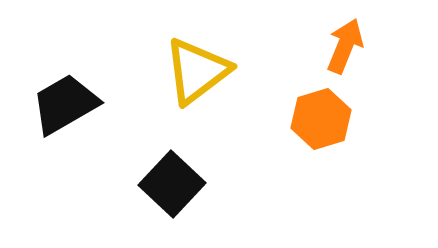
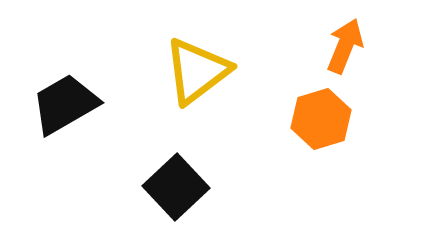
black square: moved 4 px right, 3 px down; rotated 4 degrees clockwise
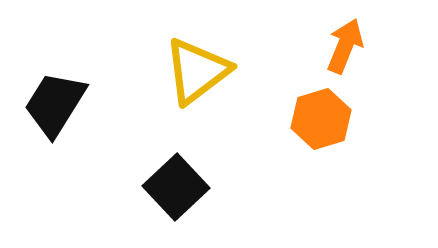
black trapezoid: moved 10 px left; rotated 28 degrees counterclockwise
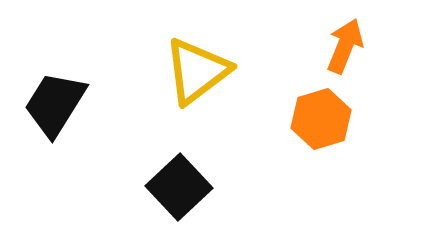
black square: moved 3 px right
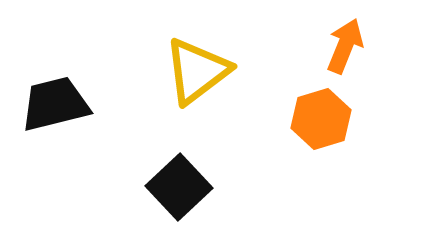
black trapezoid: rotated 44 degrees clockwise
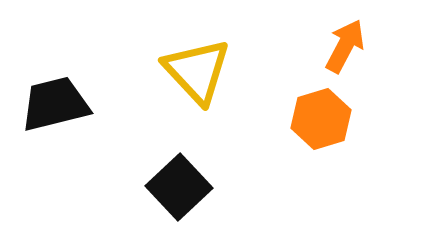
orange arrow: rotated 6 degrees clockwise
yellow triangle: rotated 36 degrees counterclockwise
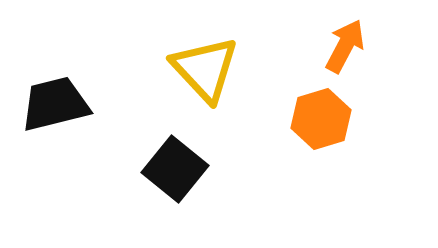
yellow triangle: moved 8 px right, 2 px up
black square: moved 4 px left, 18 px up; rotated 8 degrees counterclockwise
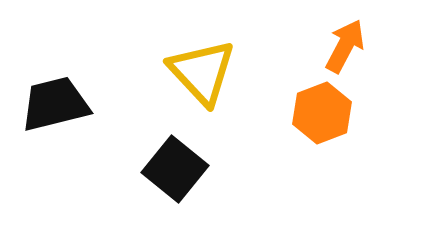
yellow triangle: moved 3 px left, 3 px down
orange hexagon: moved 1 px right, 6 px up; rotated 4 degrees counterclockwise
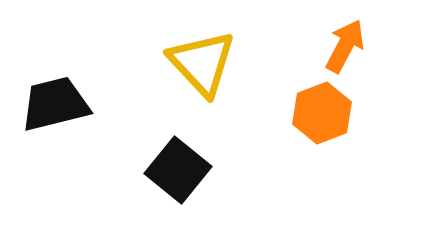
yellow triangle: moved 9 px up
black square: moved 3 px right, 1 px down
